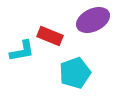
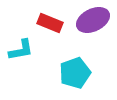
red rectangle: moved 13 px up
cyan L-shape: moved 1 px left, 1 px up
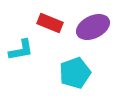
purple ellipse: moved 7 px down
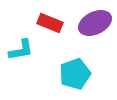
purple ellipse: moved 2 px right, 4 px up
cyan pentagon: moved 1 px down
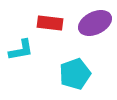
red rectangle: rotated 15 degrees counterclockwise
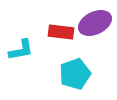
red rectangle: moved 11 px right, 9 px down
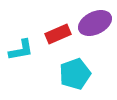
red rectangle: moved 3 px left, 2 px down; rotated 30 degrees counterclockwise
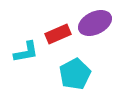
cyan L-shape: moved 5 px right, 2 px down
cyan pentagon: rotated 8 degrees counterclockwise
